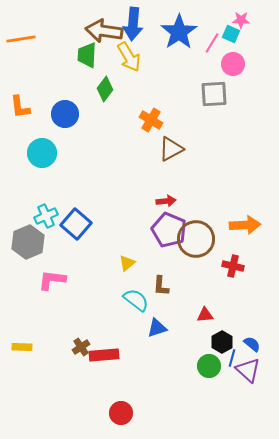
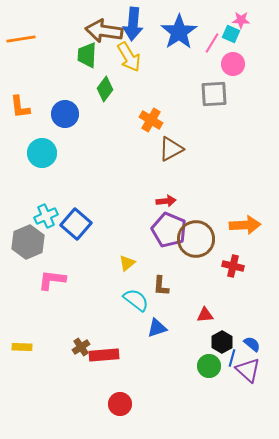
red circle: moved 1 px left, 9 px up
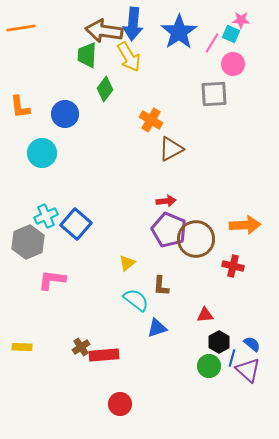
orange line: moved 11 px up
black hexagon: moved 3 px left
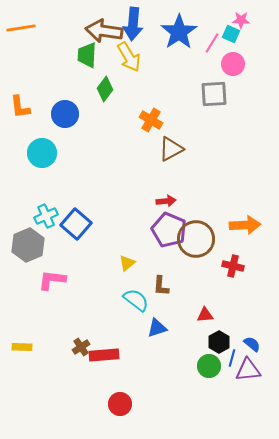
gray hexagon: moved 3 px down
purple triangle: rotated 48 degrees counterclockwise
